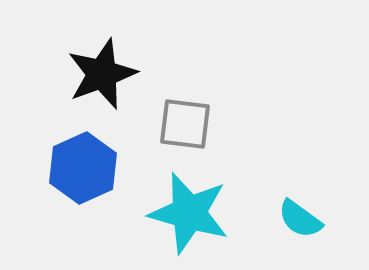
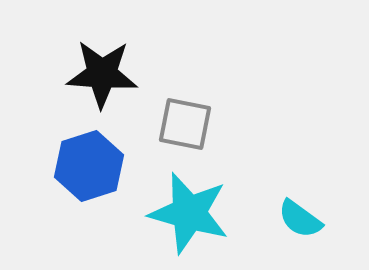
black star: rotated 24 degrees clockwise
gray square: rotated 4 degrees clockwise
blue hexagon: moved 6 px right, 2 px up; rotated 6 degrees clockwise
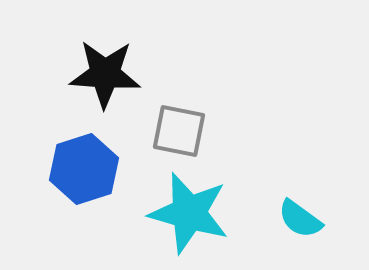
black star: moved 3 px right
gray square: moved 6 px left, 7 px down
blue hexagon: moved 5 px left, 3 px down
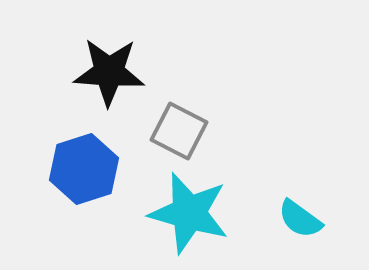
black star: moved 4 px right, 2 px up
gray square: rotated 16 degrees clockwise
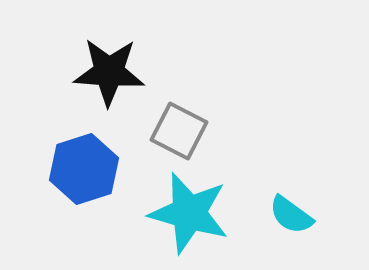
cyan semicircle: moved 9 px left, 4 px up
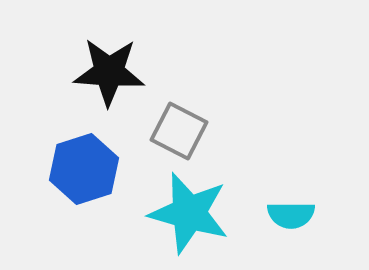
cyan semicircle: rotated 36 degrees counterclockwise
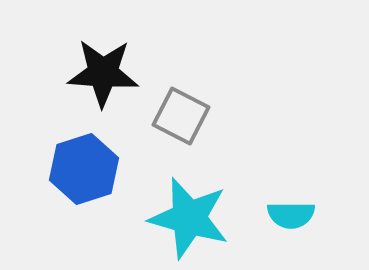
black star: moved 6 px left, 1 px down
gray square: moved 2 px right, 15 px up
cyan star: moved 5 px down
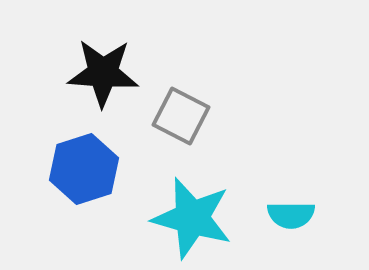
cyan star: moved 3 px right
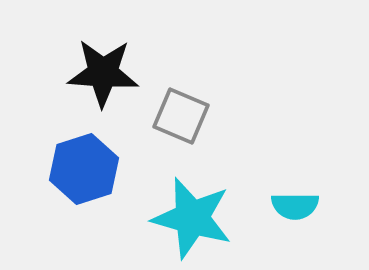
gray square: rotated 4 degrees counterclockwise
cyan semicircle: moved 4 px right, 9 px up
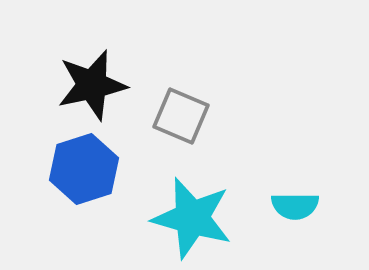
black star: moved 11 px left, 12 px down; rotated 16 degrees counterclockwise
